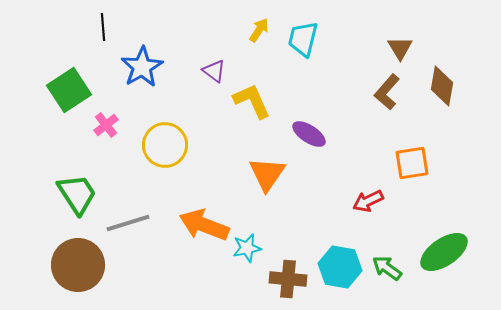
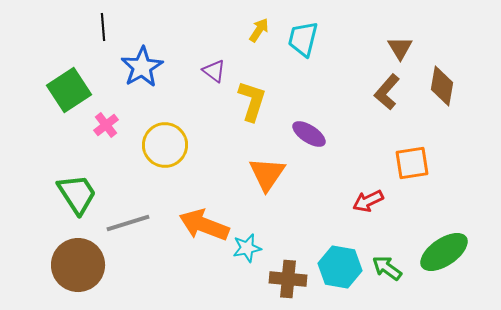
yellow L-shape: rotated 42 degrees clockwise
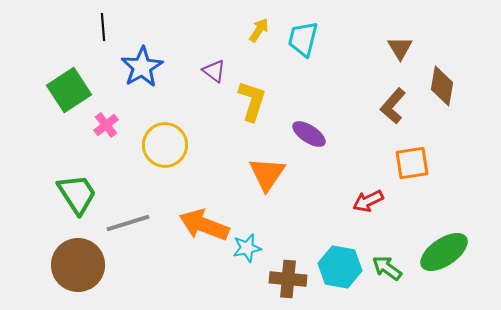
brown L-shape: moved 6 px right, 14 px down
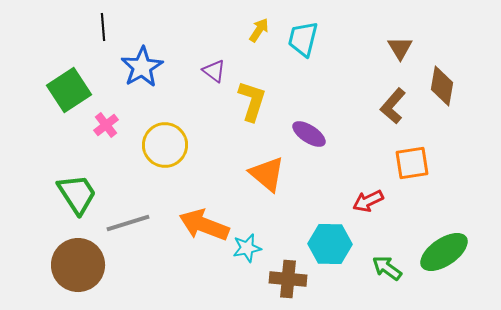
orange triangle: rotated 24 degrees counterclockwise
cyan hexagon: moved 10 px left, 23 px up; rotated 9 degrees counterclockwise
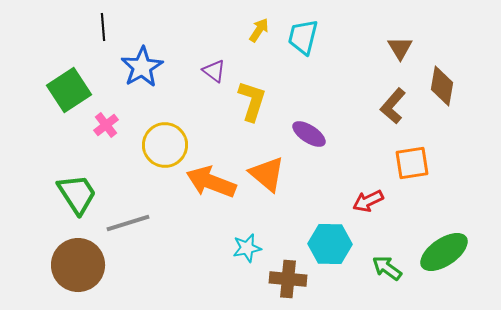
cyan trapezoid: moved 2 px up
orange arrow: moved 7 px right, 43 px up
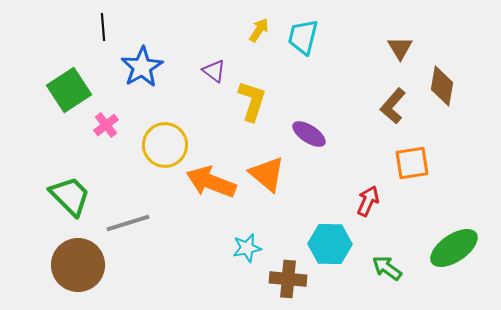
green trapezoid: moved 7 px left, 2 px down; rotated 12 degrees counterclockwise
red arrow: rotated 140 degrees clockwise
green ellipse: moved 10 px right, 4 px up
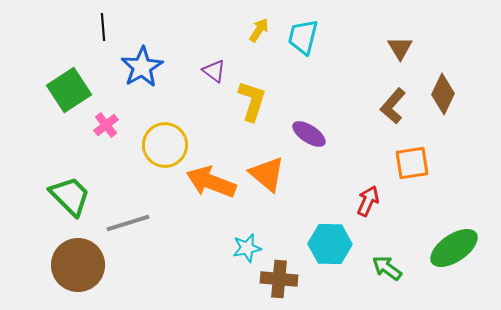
brown diamond: moved 1 px right, 8 px down; rotated 15 degrees clockwise
brown cross: moved 9 px left
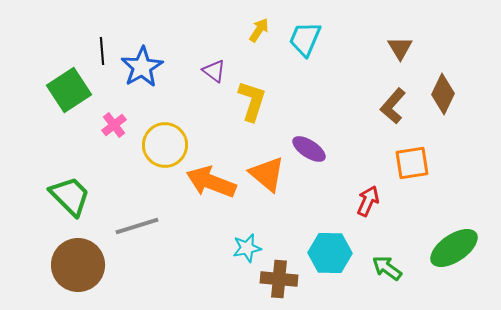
black line: moved 1 px left, 24 px down
cyan trapezoid: moved 2 px right, 2 px down; rotated 9 degrees clockwise
pink cross: moved 8 px right
purple ellipse: moved 15 px down
gray line: moved 9 px right, 3 px down
cyan hexagon: moved 9 px down
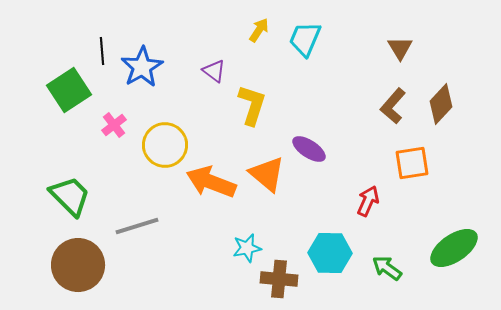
brown diamond: moved 2 px left, 10 px down; rotated 18 degrees clockwise
yellow L-shape: moved 4 px down
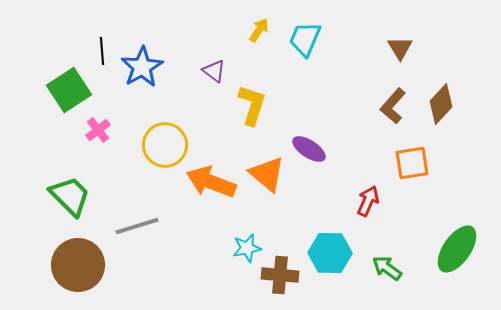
pink cross: moved 16 px left, 5 px down
green ellipse: moved 3 px right, 1 px down; rotated 21 degrees counterclockwise
brown cross: moved 1 px right, 4 px up
